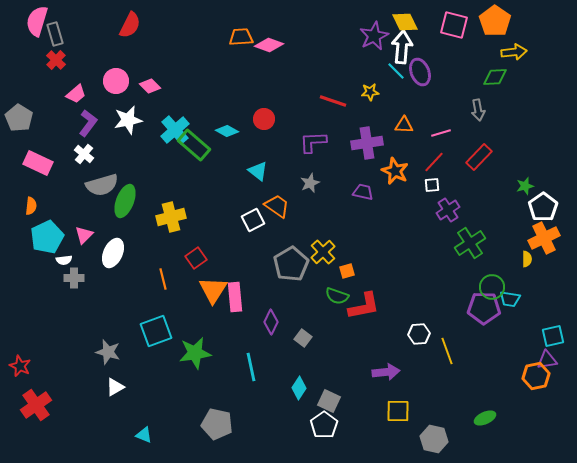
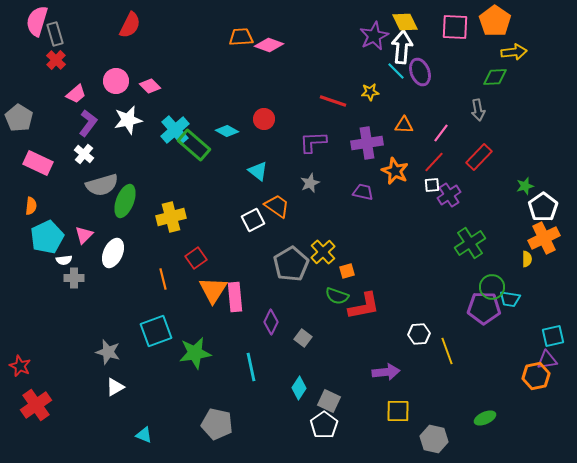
pink square at (454, 25): moved 1 px right, 2 px down; rotated 12 degrees counterclockwise
pink line at (441, 133): rotated 36 degrees counterclockwise
purple cross at (448, 210): moved 1 px right, 15 px up
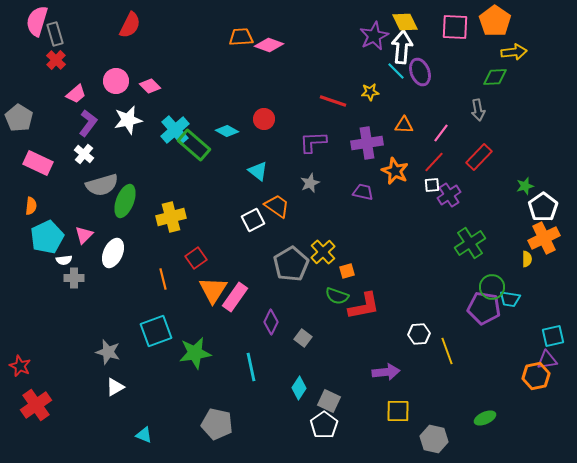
pink rectangle at (235, 297): rotated 40 degrees clockwise
purple pentagon at (484, 308): rotated 8 degrees clockwise
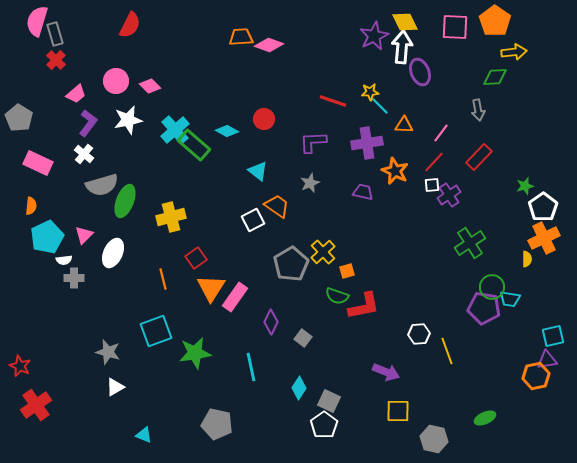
cyan line at (396, 71): moved 16 px left, 35 px down
orange triangle at (213, 290): moved 2 px left, 2 px up
purple arrow at (386, 372): rotated 28 degrees clockwise
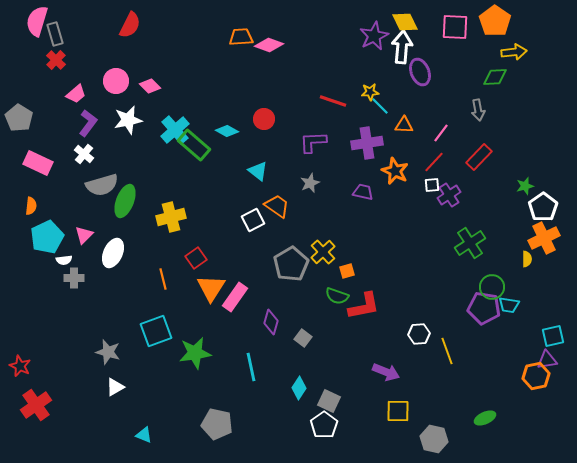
cyan trapezoid at (510, 299): moved 1 px left, 6 px down
purple diamond at (271, 322): rotated 10 degrees counterclockwise
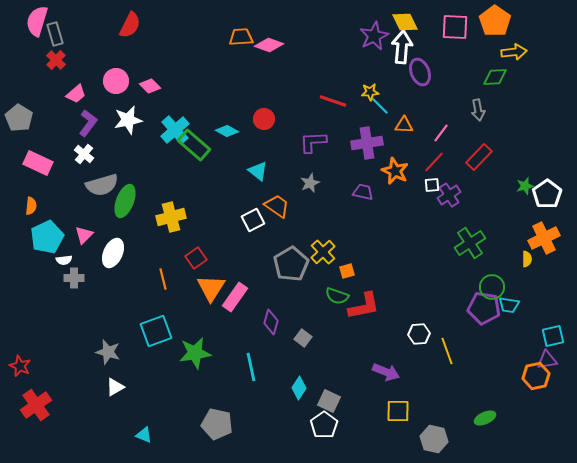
white pentagon at (543, 207): moved 4 px right, 13 px up
